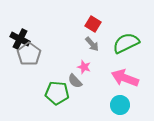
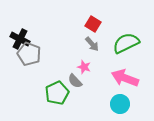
gray pentagon: rotated 15 degrees counterclockwise
green pentagon: rotated 30 degrees counterclockwise
cyan circle: moved 1 px up
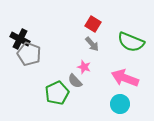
green semicircle: moved 5 px right, 1 px up; rotated 132 degrees counterclockwise
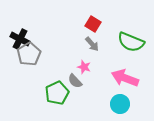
gray pentagon: rotated 20 degrees clockwise
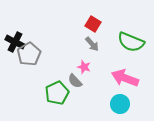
black cross: moved 5 px left, 3 px down
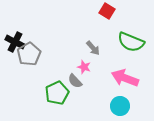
red square: moved 14 px right, 13 px up
gray arrow: moved 1 px right, 4 px down
cyan circle: moved 2 px down
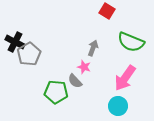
gray arrow: rotated 119 degrees counterclockwise
pink arrow: rotated 76 degrees counterclockwise
green pentagon: moved 1 px left, 1 px up; rotated 30 degrees clockwise
cyan circle: moved 2 px left
